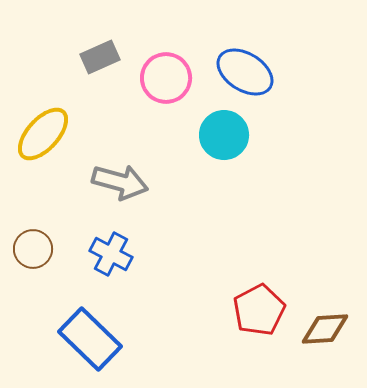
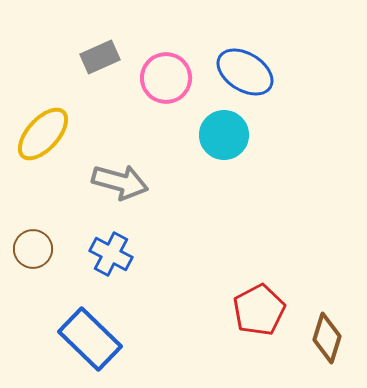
brown diamond: moved 2 px right, 9 px down; rotated 69 degrees counterclockwise
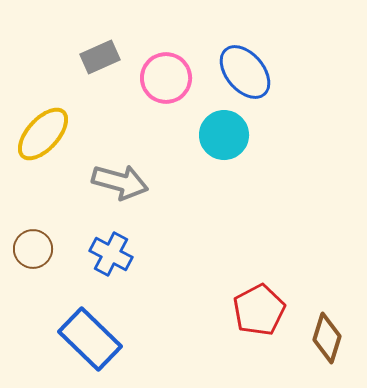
blue ellipse: rotated 18 degrees clockwise
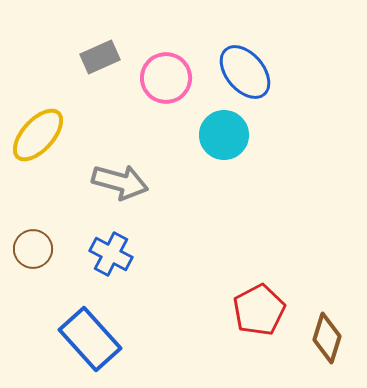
yellow ellipse: moved 5 px left, 1 px down
blue rectangle: rotated 4 degrees clockwise
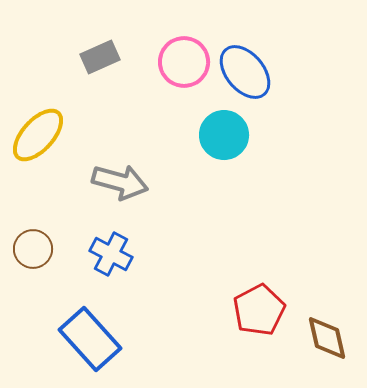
pink circle: moved 18 px right, 16 px up
brown diamond: rotated 30 degrees counterclockwise
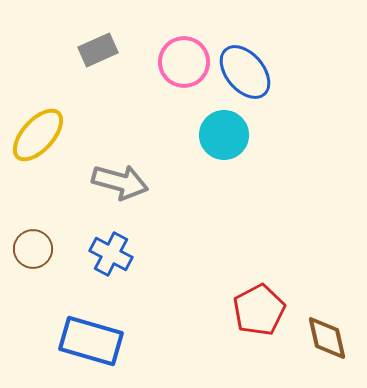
gray rectangle: moved 2 px left, 7 px up
blue rectangle: moved 1 px right, 2 px down; rotated 32 degrees counterclockwise
